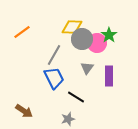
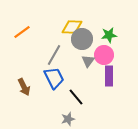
green star: rotated 28 degrees clockwise
pink circle: moved 7 px right, 12 px down
gray triangle: moved 1 px right, 7 px up
black line: rotated 18 degrees clockwise
brown arrow: moved 24 px up; rotated 30 degrees clockwise
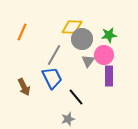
orange line: rotated 30 degrees counterclockwise
blue trapezoid: moved 2 px left
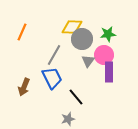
green star: moved 1 px left, 1 px up
purple rectangle: moved 4 px up
brown arrow: rotated 48 degrees clockwise
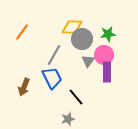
orange line: rotated 12 degrees clockwise
purple rectangle: moved 2 px left
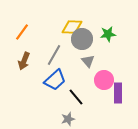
pink circle: moved 25 px down
gray triangle: rotated 16 degrees counterclockwise
purple rectangle: moved 11 px right, 21 px down
blue trapezoid: moved 3 px right, 2 px down; rotated 75 degrees clockwise
brown arrow: moved 26 px up
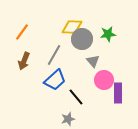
gray triangle: moved 5 px right
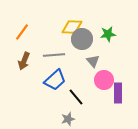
gray line: rotated 55 degrees clockwise
